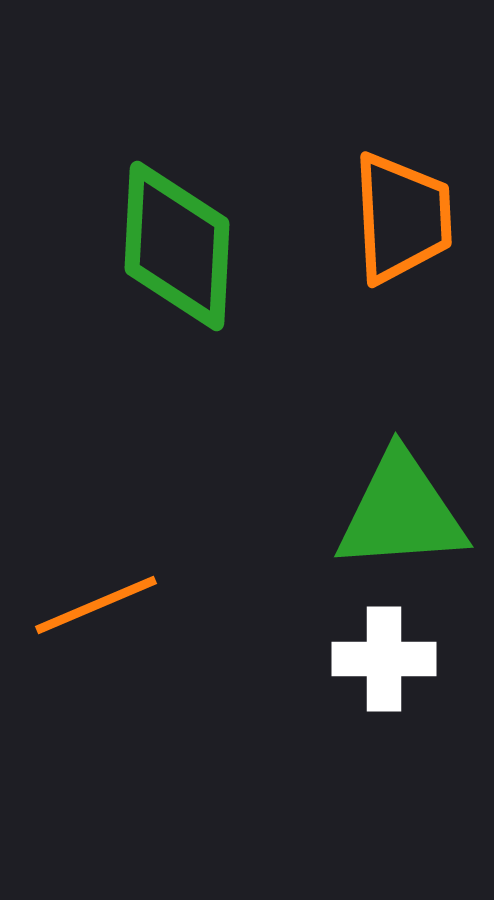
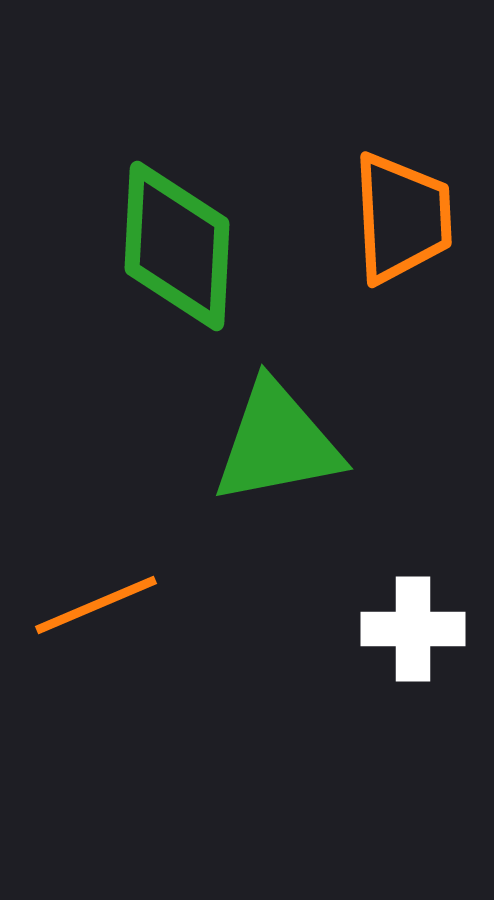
green triangle: moved 124 px left, 69 px up; rotated 7 degrees counterclockwise
white cross: moved 29 px right, 30 px up
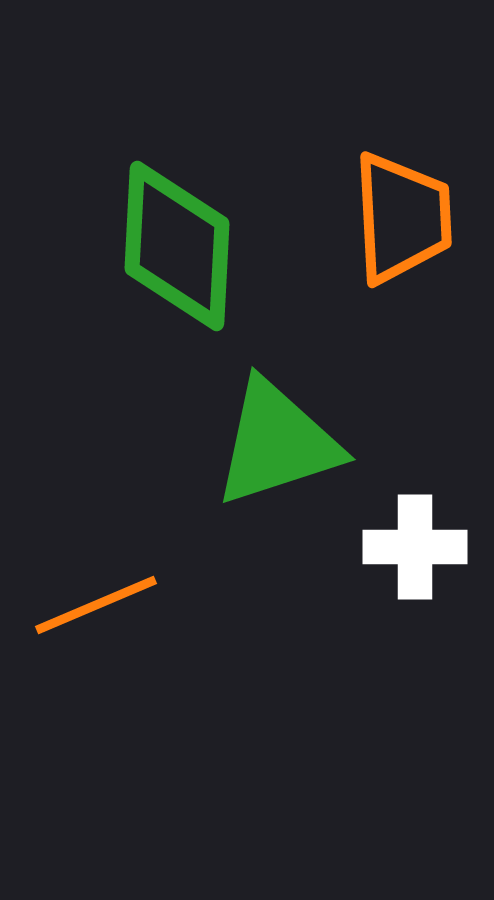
green triangle: rotated 7 degrees counterclockwise
white cross: moved 2 px right, 82 px up
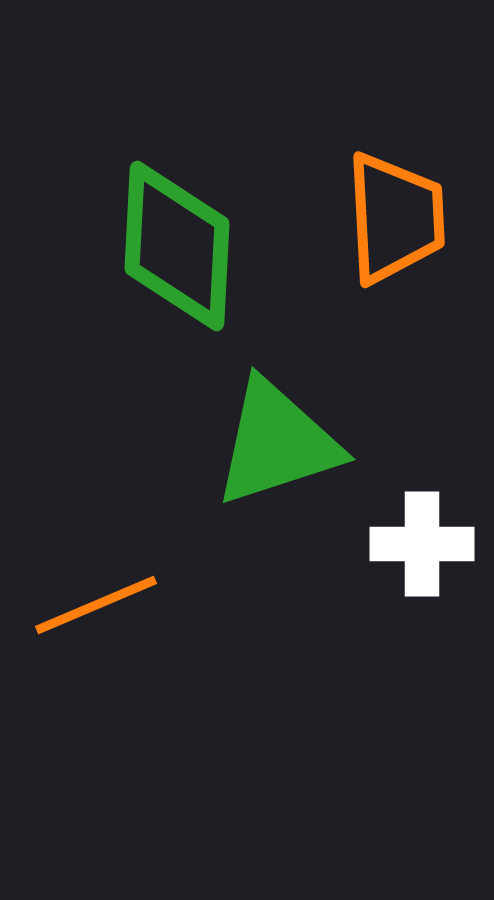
orange trapezoid: moved 7 px left
white cross: moved 7 px right, 3 px up
